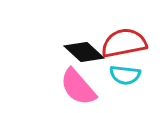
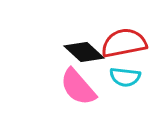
cyan semicircle: moved 2 px down
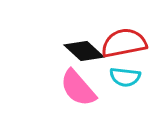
black diamond: moved 1 px up
pink semicircle: moved 1 px down
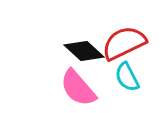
red semicircle: rotated 15 degrees counterclockwise
cyan semicircle: moved 2 px right; rotated 56 degrees clockwise
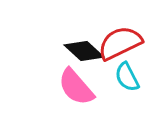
red semicircle: moved 4 px left
pink semicircle: moved 2 px left, 1 px up
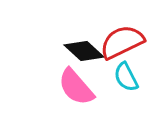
red semicircle: moved 2 px right, 1 px up
cyan semicircle: moved 1 px left
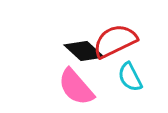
red semicircle: moved 7 px left, 1 px up
cyan semicircle: moved 4 px right
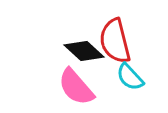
red semicircle: rotated 78 degrees counterclockwise
cyan semicircle: rotated 16 degrees counterclockwise
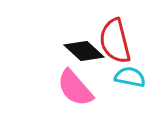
cyan semicircle: rotated 144 degrees clockwise
pink semicircle: moved 1 px left, 1 px down
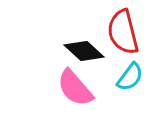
red semicircle: moved 8 px right, 9 px up
cyan semicircle: rotated 116 degrees clockwise
